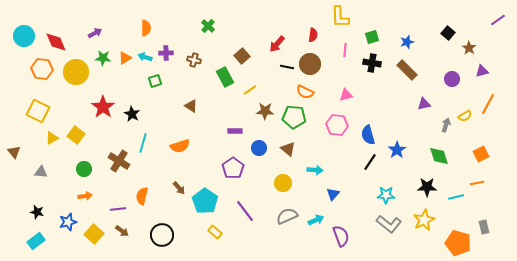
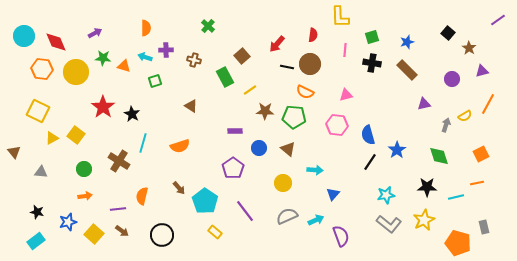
purple cross at (166, 53): moved 3 px up
orange triangle at (125, 58): moved 1 px left, 8 px down; rotated 48 degrees clockwise
cyan star at (386, 195): rotated 12 degrees counterclockwise
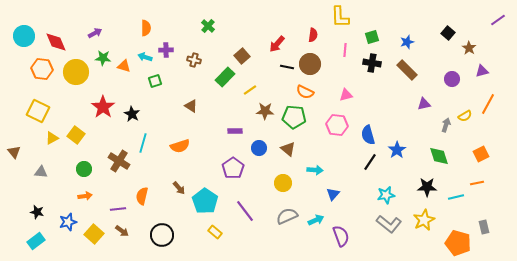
green rectangle at (225, 77): rotated 72 degrees clockwise
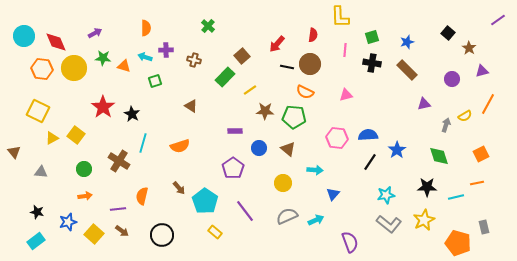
yellow circle at (76, 72): moved 2 px left, 4 px up
pink hexagon at (337, 125): moved 13 px down
blue semicircle at (368, 135): rotated 102 degrees clockwise
purple semicircle at (341, 236): moved 9 px right, 6 px down
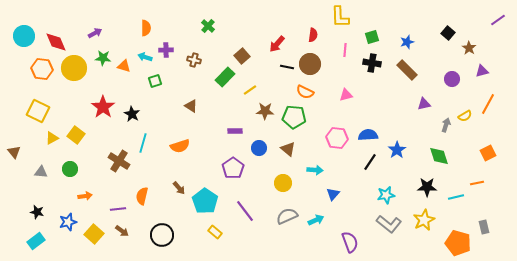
orange square at (481, 154): moved 7 px right, 1 px up
green circle at (84, 169): moved 14 px left
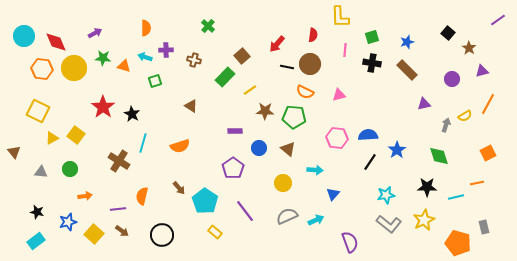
pink triangle at (346, 95): moved 7 px left
